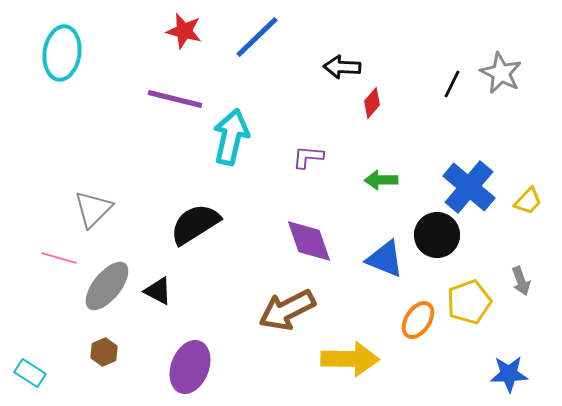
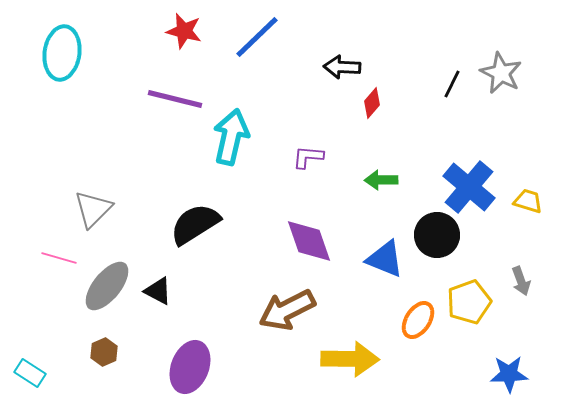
yellow trapezoid: rotated 116 degrees counterclockwise
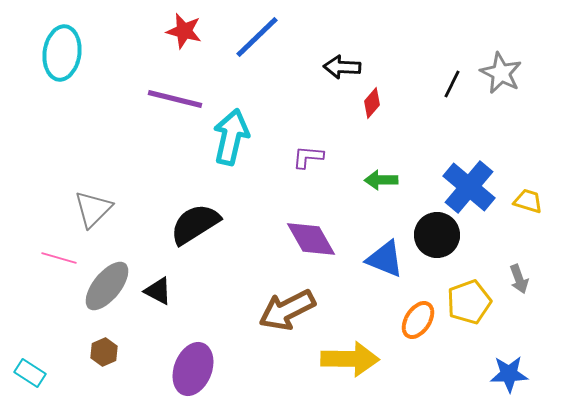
purple diamond: moved 2 px right, 2 px up; rotated 10 degrees counterclockwise
gray arrow: moved 2 px left, 2 px up
purple ellipse: moved 3 px right, 2 px down
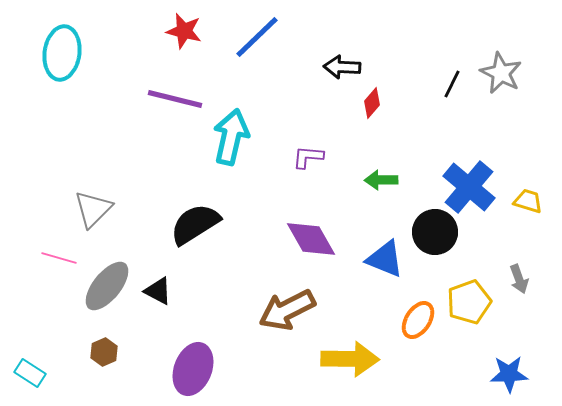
black circle: moved 2 px left, 3 px up
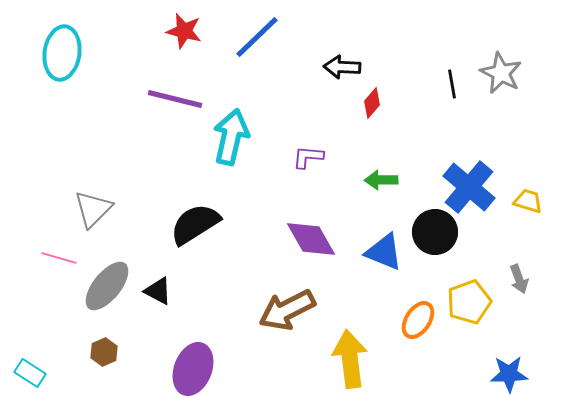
black line: rotated 36 degrees counterclockwise
blue triangle: moved 1 px left, 7 px up
yellow arrow: rotated 98 degrees counterclockwise
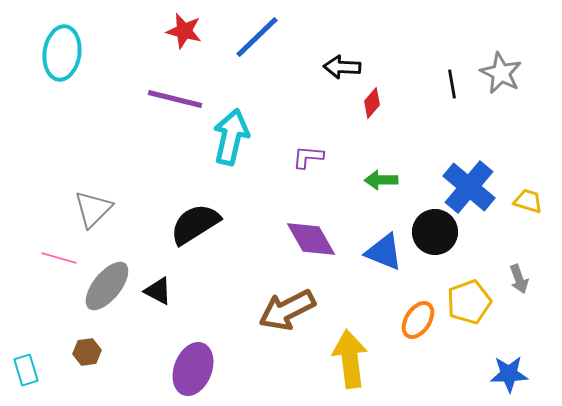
brown hexagon: moved 17 px left; rotated 16 degrees clockwise
cyan rectangle: moved 4 px left, 3 px up; rotated 40 degrees clockwise
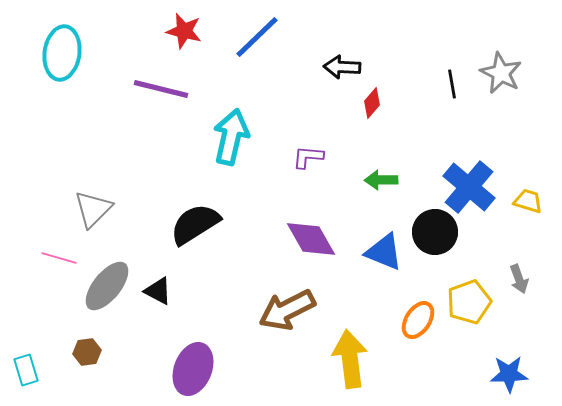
purple line: moved 14 px left, 10 px up
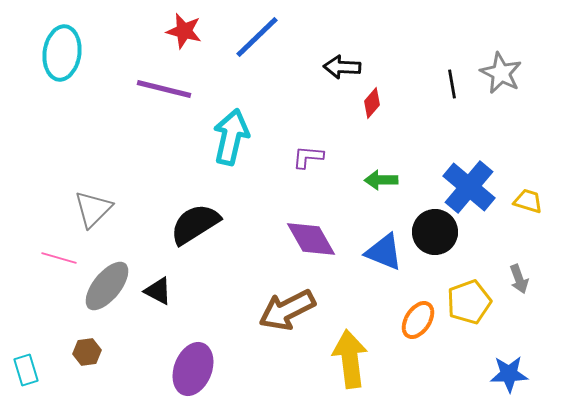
purple line: moved 3 px right
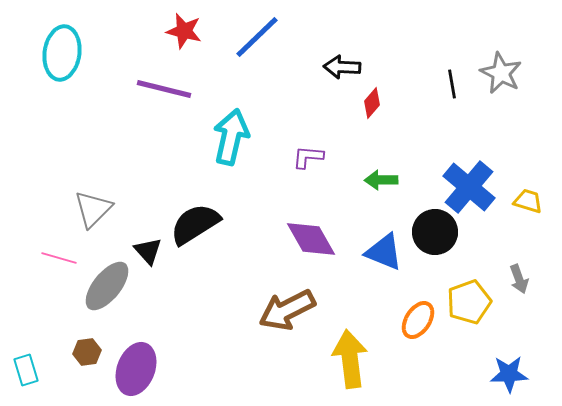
black triangle: moved 10 px left, 40 px up; rotated 20 degrees clockwise
purple ellipse: moved 57 px left
